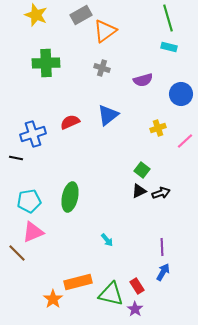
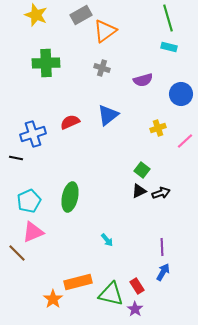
cyan pentagon: rotated 15 degrees counterclockwise
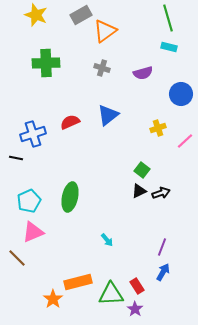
purple semicircle: moved 7 px up
purple line: rotated 24 degrees clockwise
brown line: moved 5 px down
green triangle: rotated 16 degrees counterclockwise
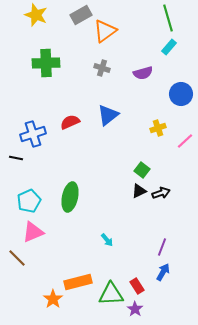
cyan rectangle: rotated 63 degrees counterclockwise
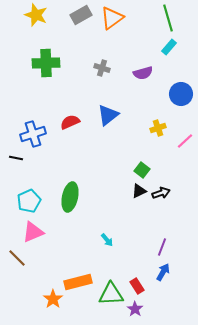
orange triangle: moved 7 px right, 13 px up
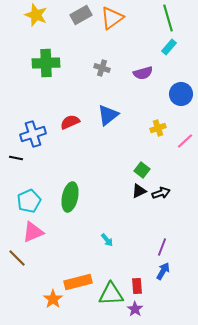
blue arrow: moved 1 px up
red rectangle: rotated 28 degrees clockwise
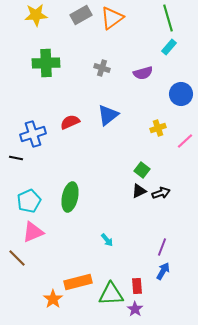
yellow star: rotated 25 degrees counterclockwise
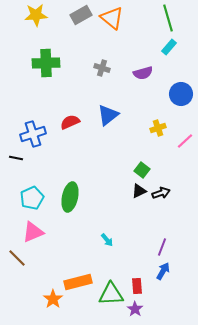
orange triangle: rotated 45 degrees counterclockwise
cyan pentagon: moved 3 px right, 3 px up
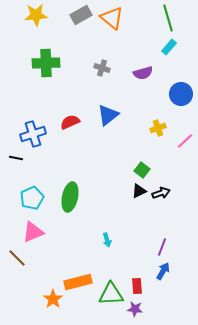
cyan arrow: rotated 24 degrees clockwise
purple star: rotated 28 degrees counterclockwise
